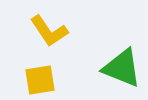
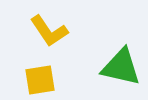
green triangle: moved 1 px left, 1 px up; rotated 9 degrees counterclockwise
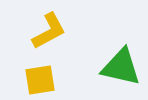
yellow L-shape: rotated 84 degrees counterclockwise
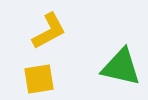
yellow square: moved 1 px left, 1 px up
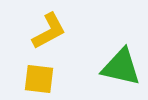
yellow square: rotated 16 degrees clockwise
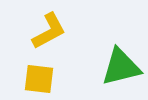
green triangle: rotated 27 degrees counterclockwise
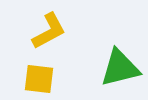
green triangle: moved 1 px left, 1 px down
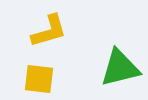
yellow L-shape: rotated 12 degrees clockwise
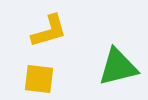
green triangle: moved 2 px left, 1 px up
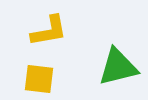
yellow L-shape: rotated 6 degrees clockwise
